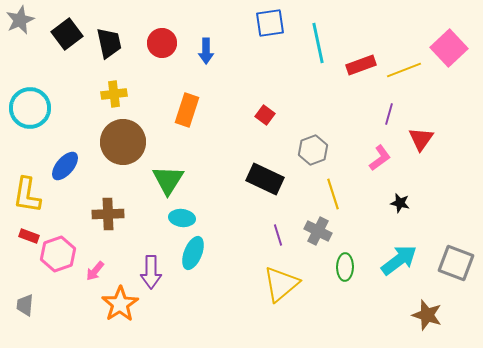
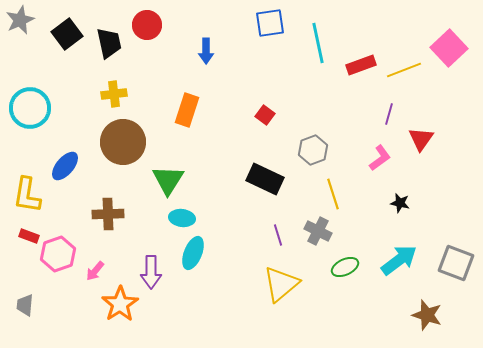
red circle at (162, 43): moved 15 px left, 18 px up
green ellipse at (345, 267): rotated 64 degrees clockwise
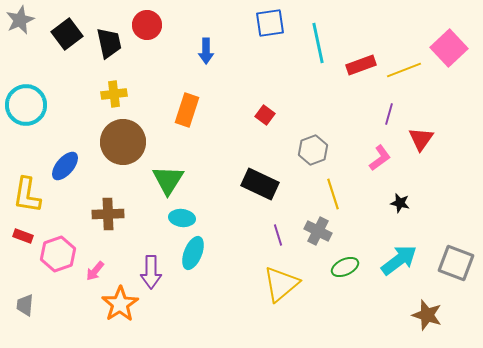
cyan circle at (30, 108): moved 4 px left, 3 px up
black rectangle at (265, 179): moved 5 px left, 5 px down
red rectangle at (29, 236): moved 6 px left
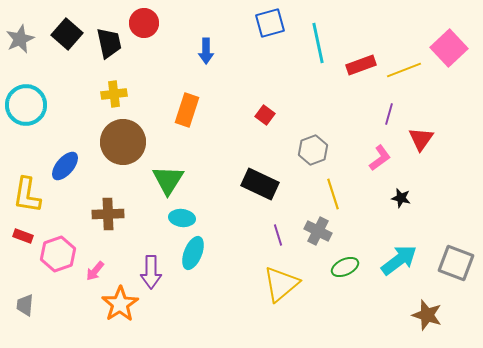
gray star at (20, 20): moved 19 px down
blue square at (270, 23): rotated 8 degrees counterclockwise
red circle at (147, 25): moved 3 px left, 2 px up
black square at (67, 34): rotated 12 degrees counterclockwise
black star at (400, 203): moved 1 px right, 5 px up
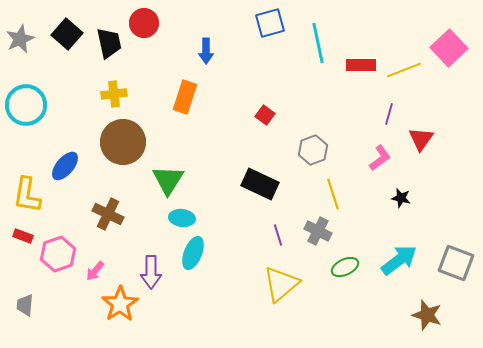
red rectangle at (361, 65): rotated 20 degrees clockwise
orange rectangle at (187, 110): moved 2 px left, 13 px up
brown cross at (108, 214): rotated 28 degrees clockwise
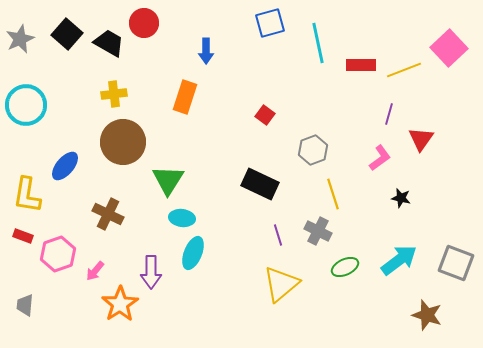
black trapezoid at (109, 43): rotated 48 degrees counterclockwise
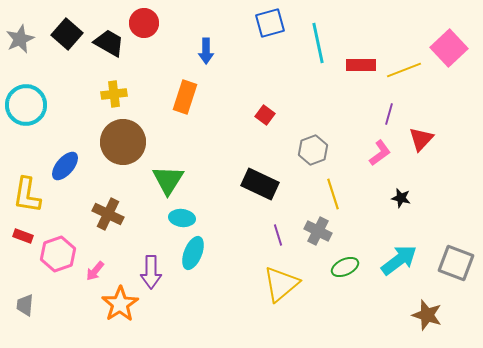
red triangle at (421, 139): rotated 8 degrees clockwise
pink L-shape at (380, 158): moved 5 px up
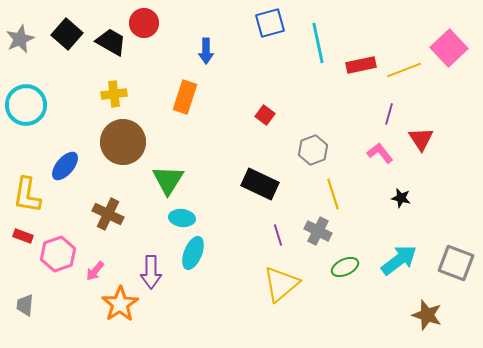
black trapezoid at (109, 43): moved 2 px right, 1 px up
red rectangle at (361, 65): rotated 12 degrees counterclockwise
red triangle at (421, 139): rotated 16 degrees counterclockwise
pink L-shape at (380, 153): rotated 92 degrees counterclockwise
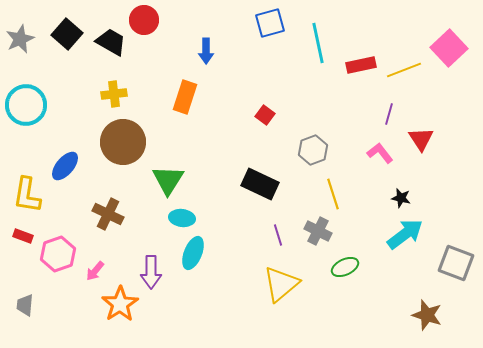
red circle at (144, 23): moved 3 px up
cyan arrow at (399, 260): moved 6 px right, 26 px up
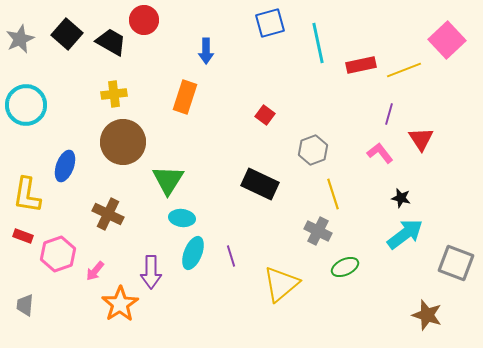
pink square at (449, 48): moved 2 px left, 8 px up
blue ellipse at (65, 166): rotated 20 degrees counterclockwise
purple line at (278, 235): moved 47 px left, 21 px down
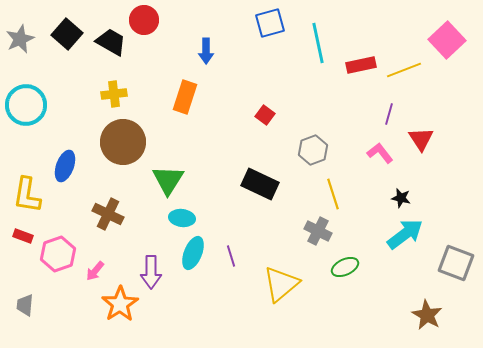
brown star at (427, 315): rotated 12 degrees clockwise
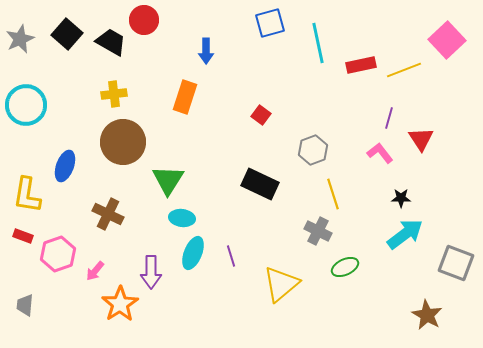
purple line at (389, 114): moved 4 px down
red square at (265, 115): moved 4 px left
black star at (401, 198): rotated 12 degrees counterclockwise
